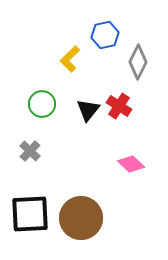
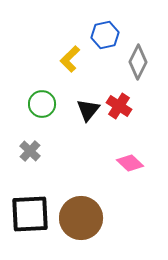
pink diamond: moved 1 px left, 1 px up
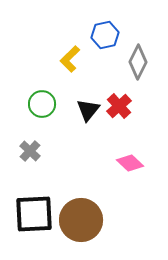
red cross: rotated 15 degrees clockwise
black square: moved 4 px right
brown circle: moved 2 px down
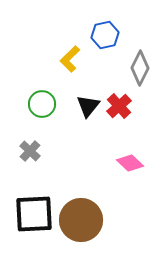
gray diamond: moved 2 px right, 6 px down
black triangle: moved 4 px up
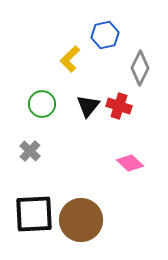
red cross: rotated 30 degrees counterclockwise
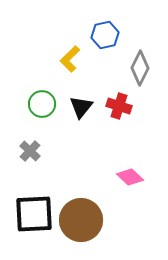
black triangle: moved 7 px left, 1 px down
pink diamond: moved 14 px down
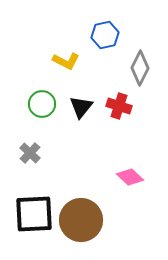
yellow L-shape: moved 4 px left, 2 px down; rotated 108 degrees counterclockwise
gray cross: moved 2 px down
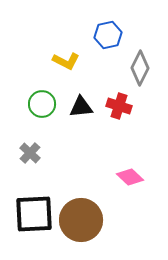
blue hexagon: moved 3 px right
black triangle: rotated 45 degrees clockwise
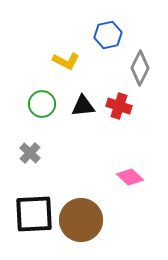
black triangle: moved 2 px right, 1 px up
